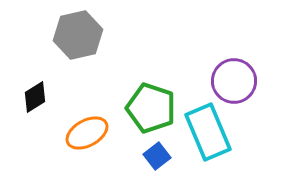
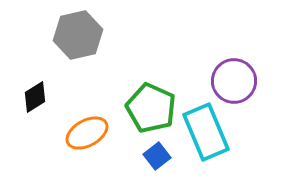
green pentagon: rotated 6 degrees clockwise
cyan rectangle: moved 2 px left
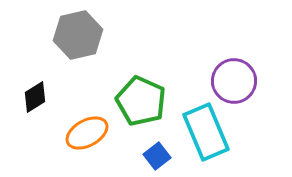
green pentagon: moved 10 px left, 7 px up
